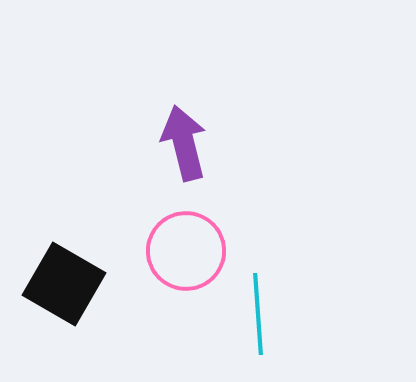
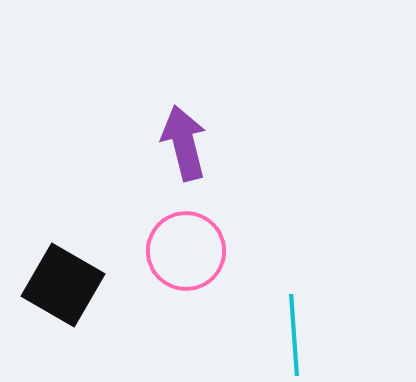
black square: moved 1 px left, 1 px down
cyan line: moved 36 px right, 21 px down
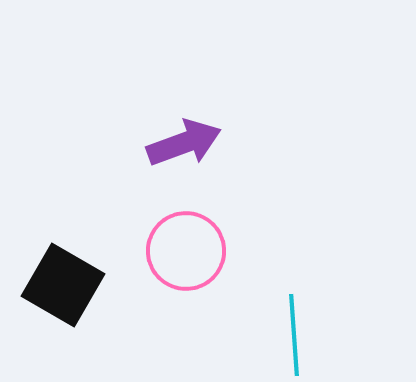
purple arrow: rotated 84 degrees clockwise
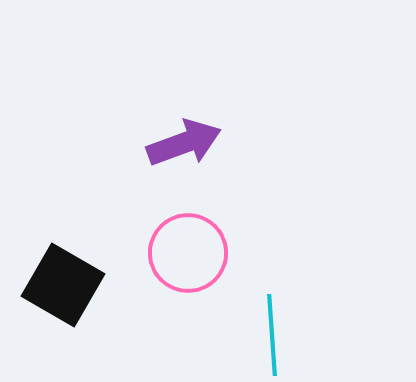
pink circle: moved 2 px right, 2 px down
cyan line: moved 22 px left
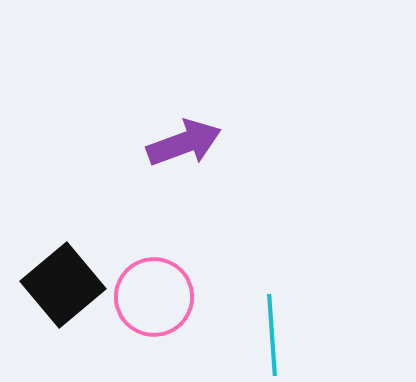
pink circle: moved 34 px left, 44 px down
black square: rotated 20 degrees clockwise
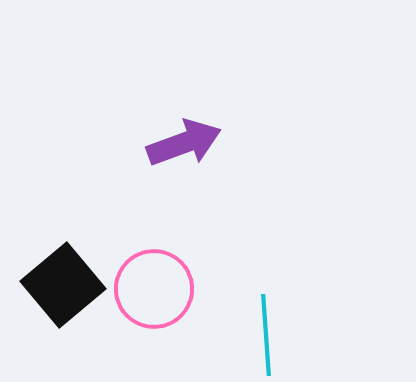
pink circle: moved 8 px up
cyan line: moved 6 px left
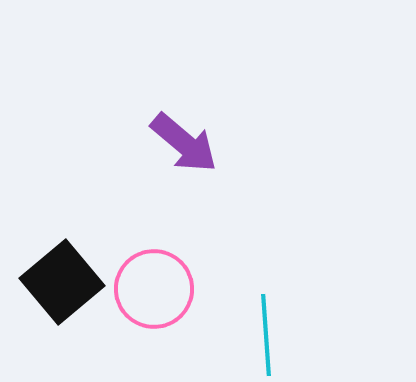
purple arrow: rotated 60 degrees clockwise
black square: moved 1 px left, 3 px up
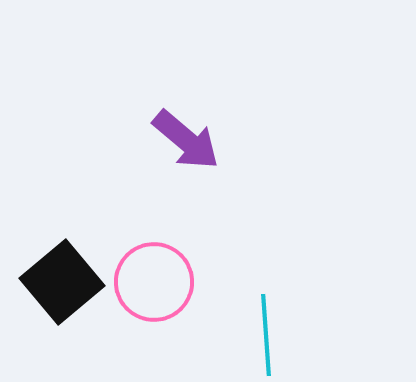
purple arrow: moved 2 px right, 3 px up
pink circle: moved 7 px up
